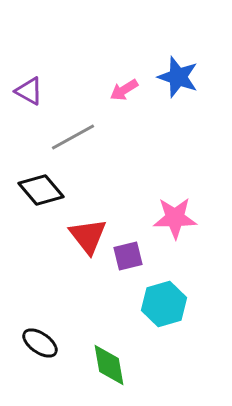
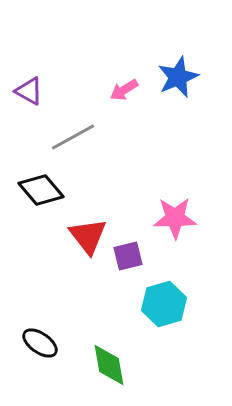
blue star: rotated 30 degrees clockwise
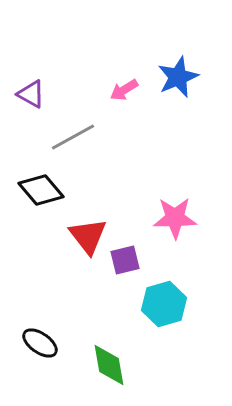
purple triangle: moved 2 px right, 3 px down
purple square: moved 3 px left, 4 px down
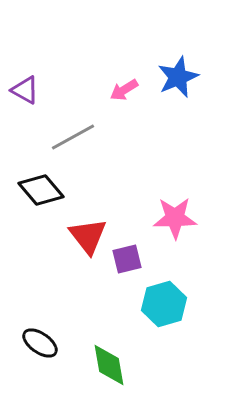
purple triangle: moved 6 px left, 4 px up
purple square: moved 2 px right, 1 px up
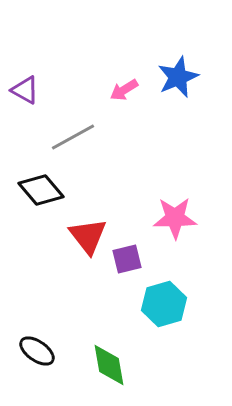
black ellipse: moved 3 px left, 8 px down
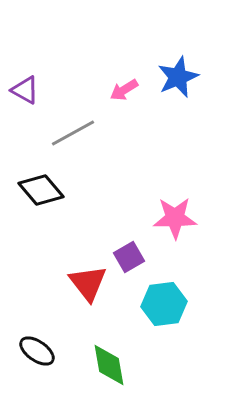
gray line: moved 4 px up
red triangle: moved 47 px down
purple square: moved 2 px right, 2 px up; rotated 16 degrees counterclockwise
cyan hexagon: rotated 9 degrees clockwise
